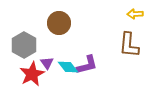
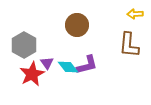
brown circle: moved 18 px right, 2 px down
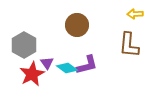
cyan diamond: moved 1 px left, 1 px down; rotated 15 degrees counterclockwise
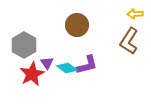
brown L-shape: moved 4 px up; rotated 28 degrees clockwise
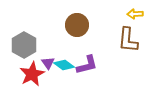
brown L-shape: moved 1 px left, 1 px up; rotated 28 degrees counterclockwise
purple triangle: moved 1 px right
cyan diamond: moved 3 px left, 3 px up
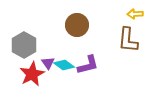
purple L-shape: moved 1 px right
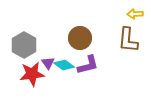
brown circle: moved 3 px right, 13 px down
red star: rotated 20 degrees clockwise
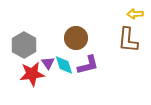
brown circle: moved 4 px left
cyan diamond: rotated 35 degrees clockwise
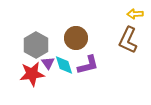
brown L-shape: rotated 20 degrees clockwise
gray hexagon: moved 12 px right
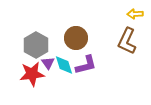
brown L-shape: moved 1 px left, 1 px down
purple L-shape: moved 2 px left
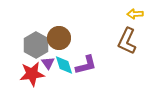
brown circle: moved 17 px left
